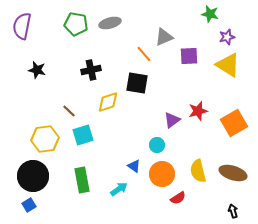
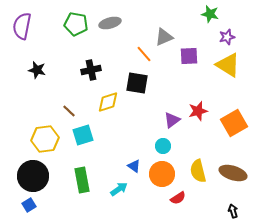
cyan circle: moved 6 px right, 1 px down
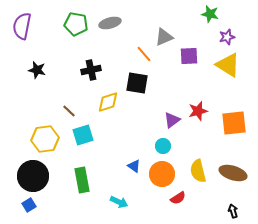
orange square: rotated 24 degrees clockwise
cyan arrow: moved 13 px down; rotated 60 degrees clockwise
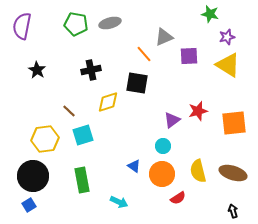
black star: rotated 18 degrees clockwise
